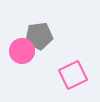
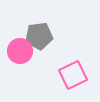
pink circle: moved 2 px left
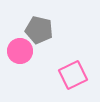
gray pentagon: moved 6 px up; rotated 20 degrees clockwise
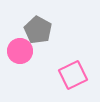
gray pentagon: moved 1 px left; rotated 16 degrees clockwise
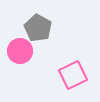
gray pentagon: moved 2 px up
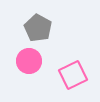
pink circle: moved 9 px right, 10 px down
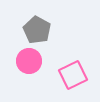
gray pentagon: moved 1 px left, 2 px down
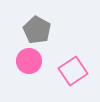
pink square: moved 4 px up; rotated 8 degrees counterclockwise
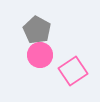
pink circle: moved 11 px right, 6 px up
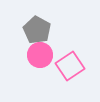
pink square: moved 3 px left, 5 px up
